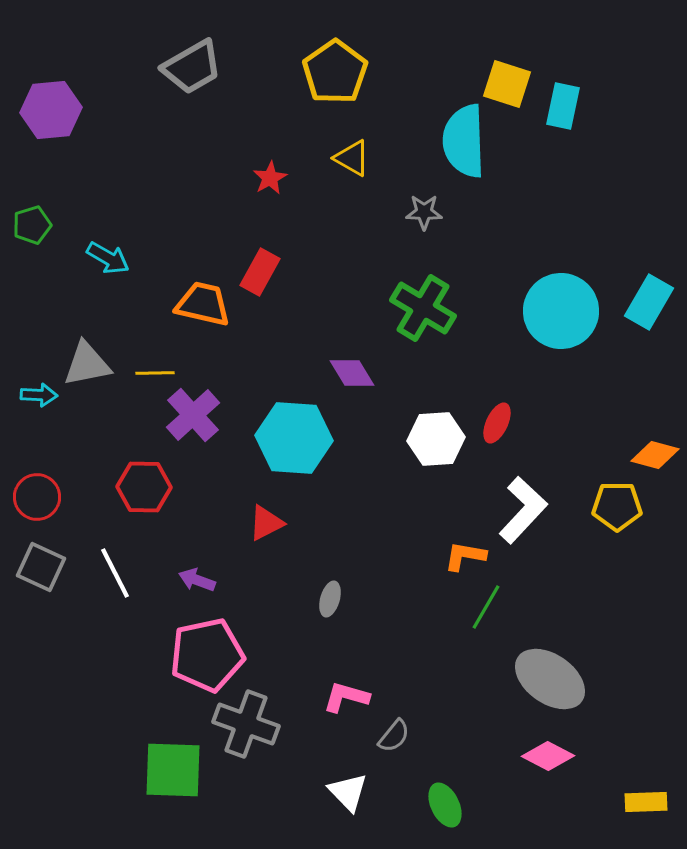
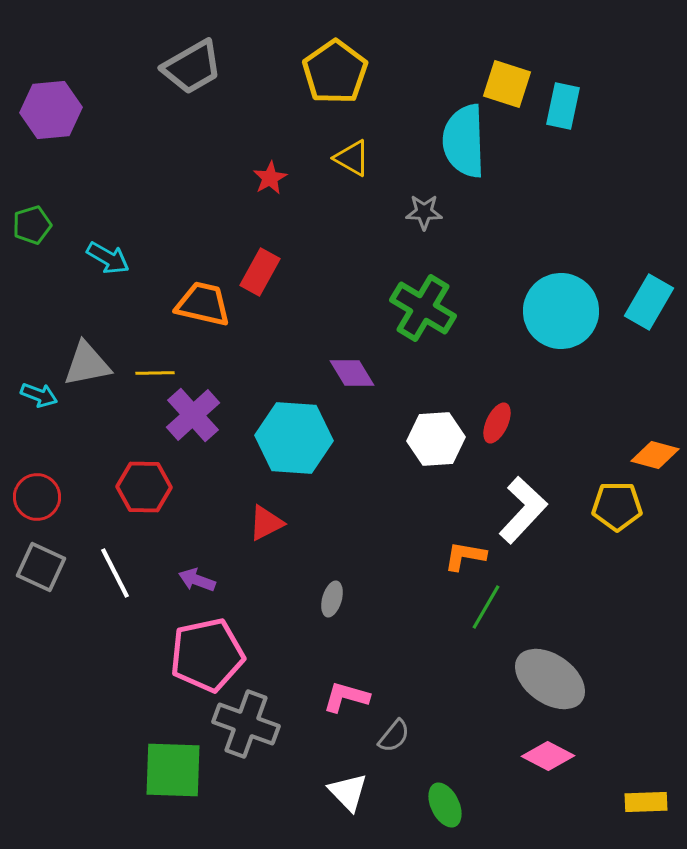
cyan arrow at (39, 395): rotated 18 degrees clockwise
gray ellipse at (330, 599): moved 2 px right
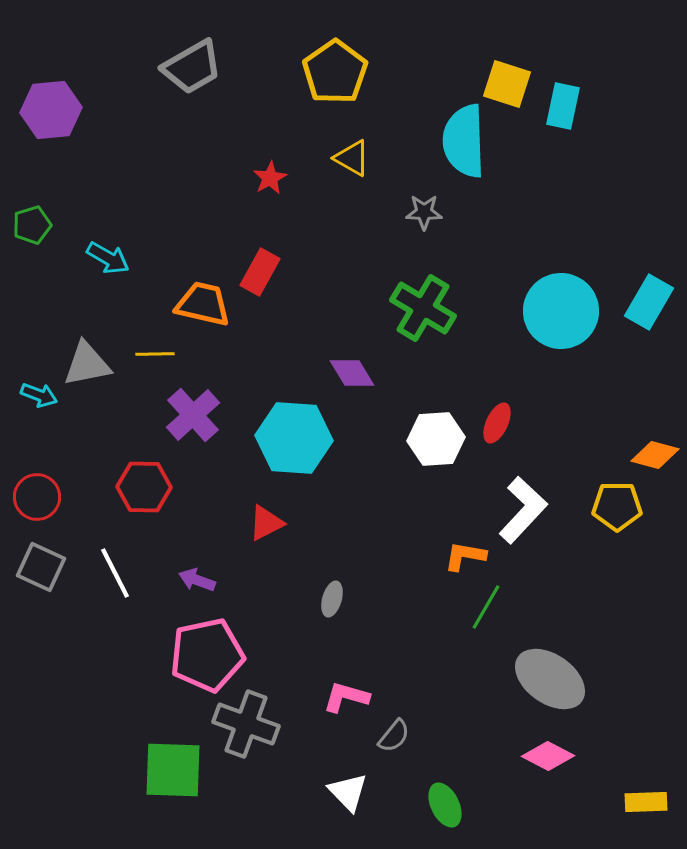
yellow line at (155, 373): moved 19 px up
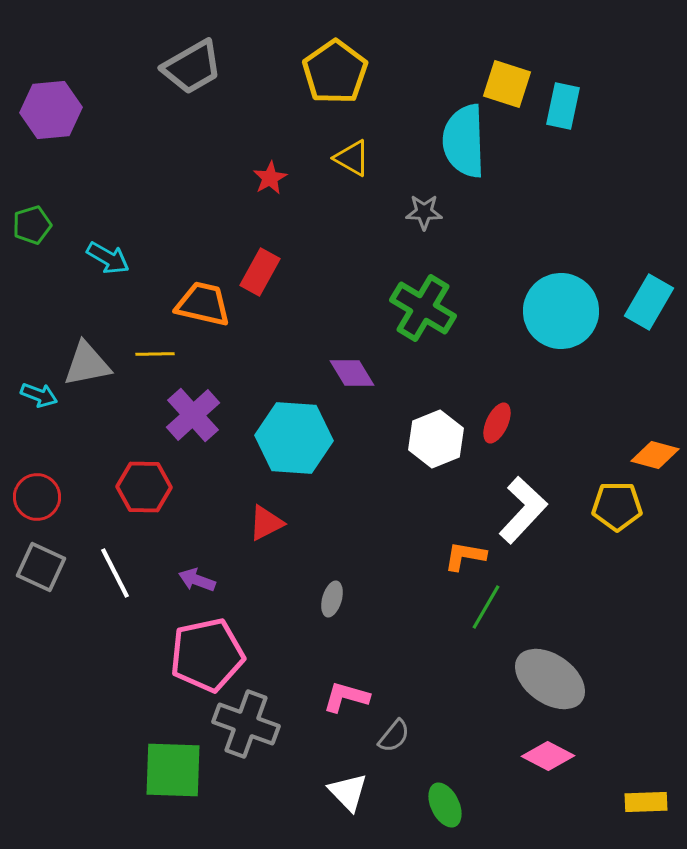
white hexagon at (436, 439): rotated 18 degrees counterclockwise
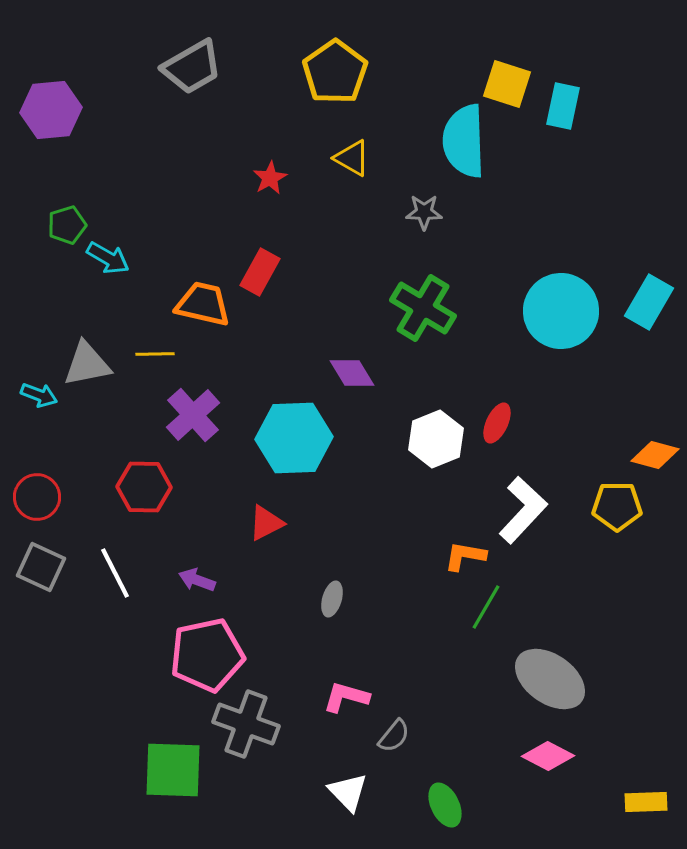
green pentagon at (32, 225): moved 35 px right
cyan hexagon at (294, 438): rotated 6 degrees counterclockwise
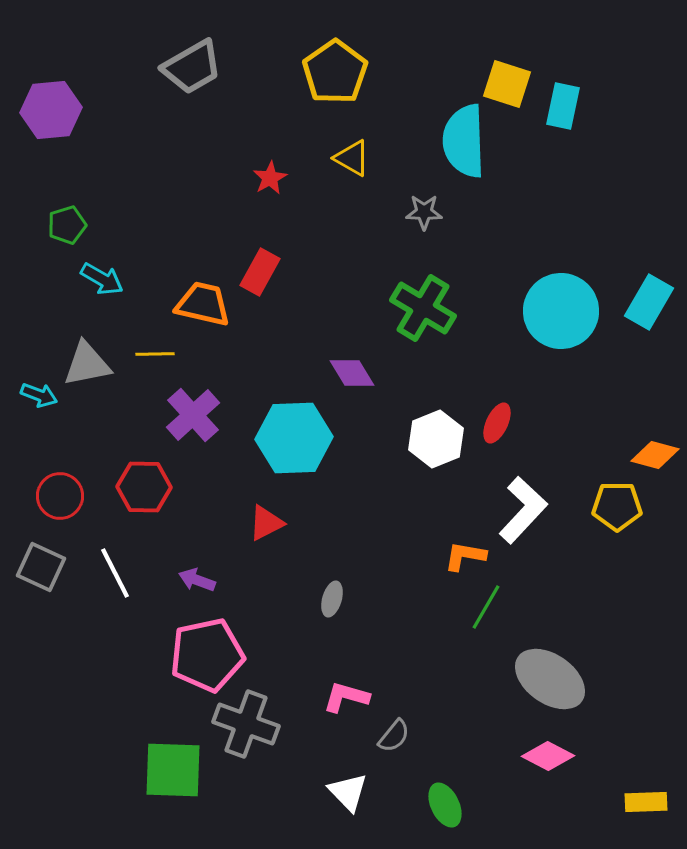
cyan arrow at (108, 258): moved 6 px left, 21 px down
red circle at (37, 497): moved 23 px right, 1 px up
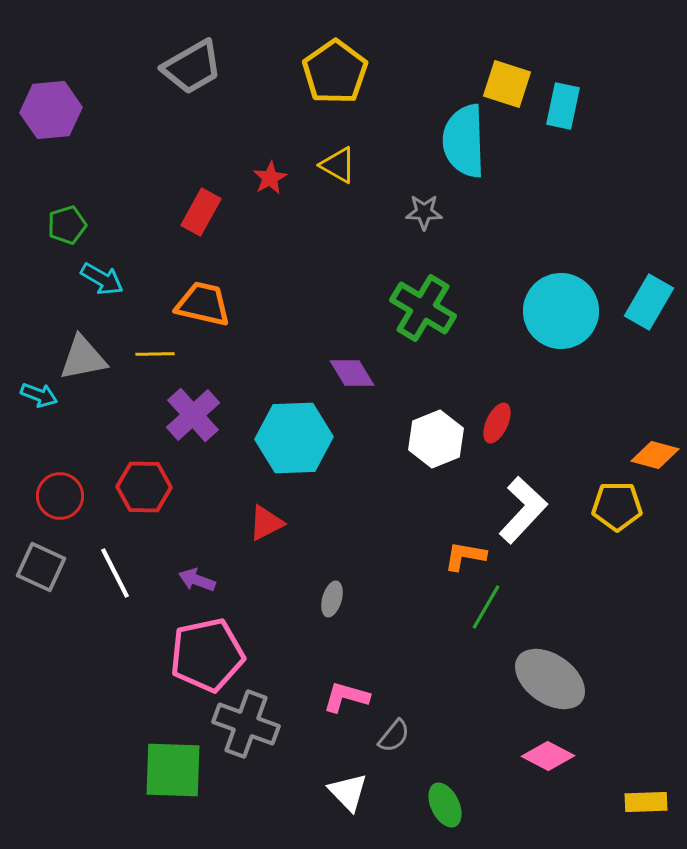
yellow triangle at (352, 158): moved 14 px left, 7 px down
red rectangle at (260, 272): moved 59 px left, 60 px up
gray triangle at (87, 364): moved 4 px left, 6 px up
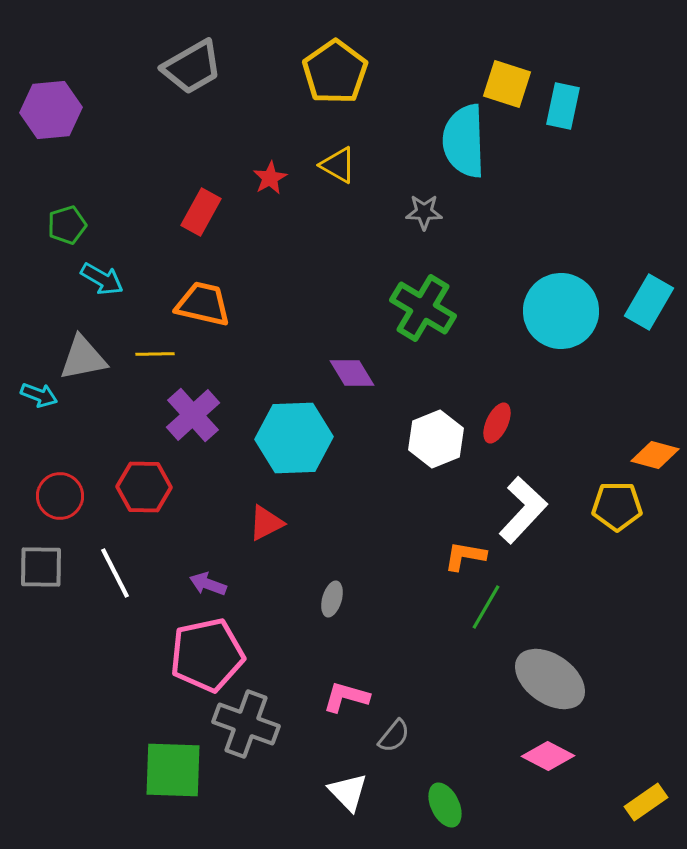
gray square at (41, 567): rotated 24 degrees counterclockwise
purple arrow at (197, 580): moved 11 px right, 4 px down
yellow rectangle at (646, 802): rotated 33 degrees counterclockwise
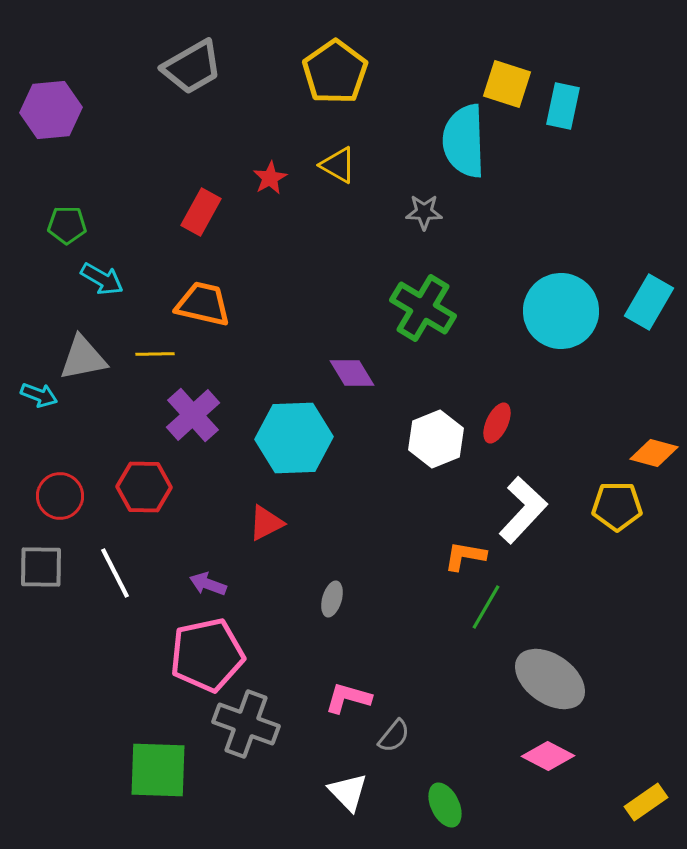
green pentagon at (67, 225): rotated 18 degrees clockwise
orange diamond at (655, 455): moved 1 px left, 2 px up
pink L-shape at (346, 697): moved 2 px right, 1 px down
green square at (173, 770): moved 15 px left
